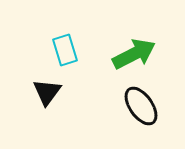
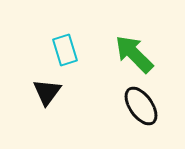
green arrow: rotated 108 degrees counterclockwise
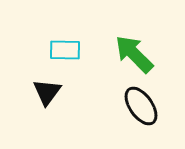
cyan rectangle: rotated 72 degrees counterclockwise
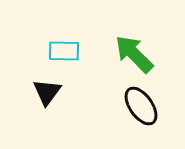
cyan rectangle: moved 1 px left, 1 px down
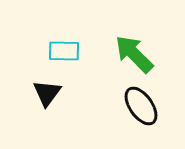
black triangle: moved 1 px down
